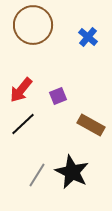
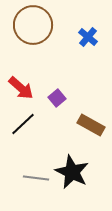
red arrow: moved 2 px up; rotated 88 degrees counterclockwise
purple square: moved 1 px left, 2 px down; rotated 18 degrees counterclockwise
gray line: moved 1 px left, 3 px down; rotated 65 degrees clockwise
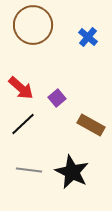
gray line: moved 7 px left, 8 px up
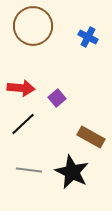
brown circle: moved 1 px down
blue cross: rotated 12 degrees counterclockwise
red arrow: rotated 36 degrees counterclockwise
brown rectangle: moved 12 px down
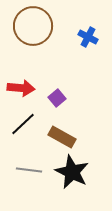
brown rectangle: moved 29 px left
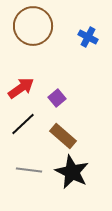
red arrow: rotated 40 degrees counterclockwise
brown rectangle: moved 1 px right, 1 px up; rotated 12 degrees clockwise
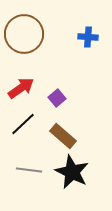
brown circle: moved 9 px left, 8 px down
blue cross: rotated 24 degrees counterclockwise
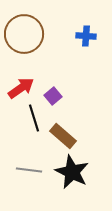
blue cross: moved 2 px left, 1 px up
purple square: moved 4 px left, 2 px up
black line: moved 11 px right, 6 px up; rotated 64 degrees counterclockwise
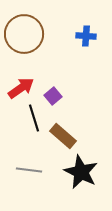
black star: moved 9 px right
